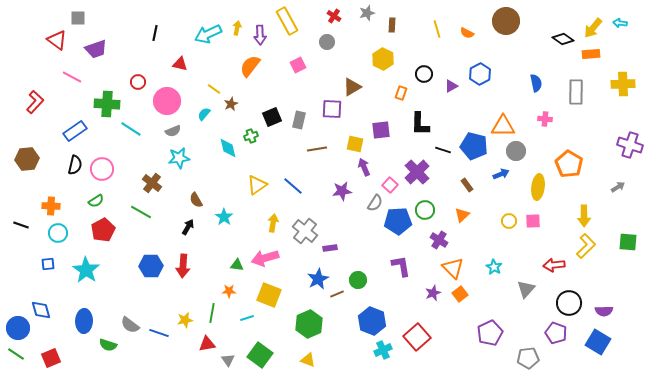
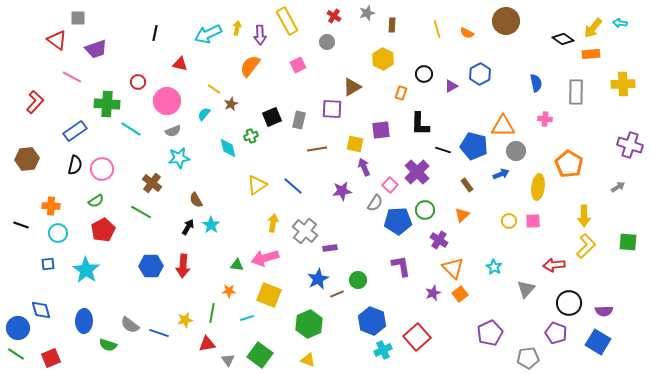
cyan star at (224, 217): moved 13 px left, 8 px down
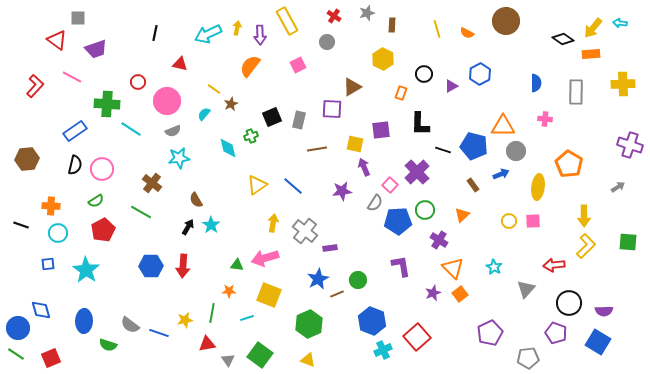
blue semicircle at (536, 83): rotated 12 degrees clockwise
red L-shape at (35, 102): moved 16 px up
brown rectangle at (467, 185): moved 6 px right
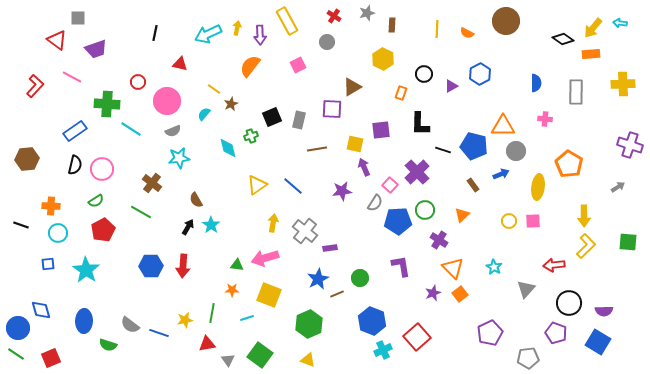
yellow line at (437, 29): rotated 18 degrees clockwise
green circle at (358, 280): moved 2 px right, 2 px up
orange star at (229, 291): moved 3 px right, 1 px up
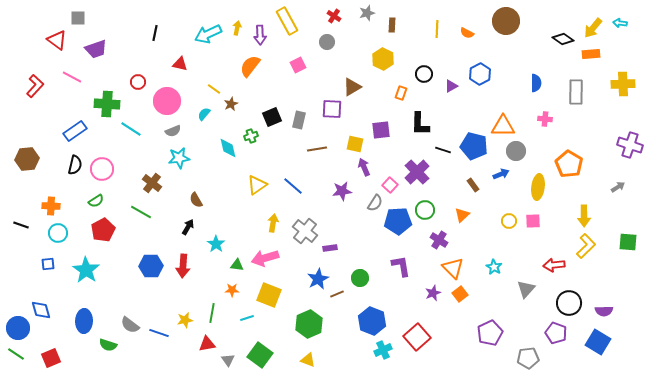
cyan star at (211, 225): moved 5 px right, 19 px down
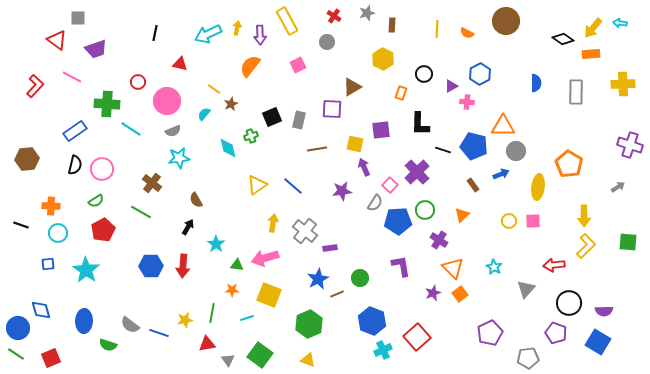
pink cross at (545, 119): moved 78 px left, 17 px up
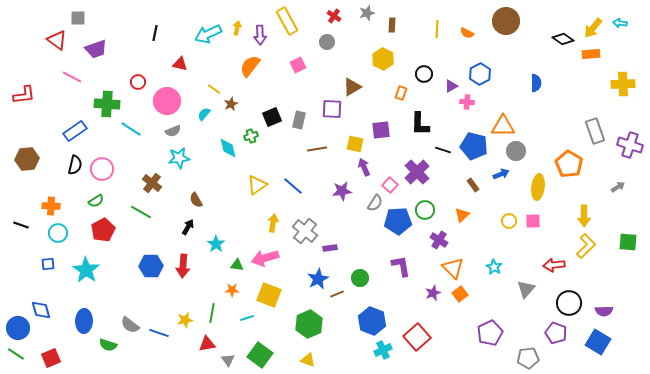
red L-shape at (35, 86): moved 11 px left, 9 px down; rotated 40 degrees clockwise
gray rectangle at (576, 92): moved 19 px right, 39 px down; rotated 20 degrees counterclockwise
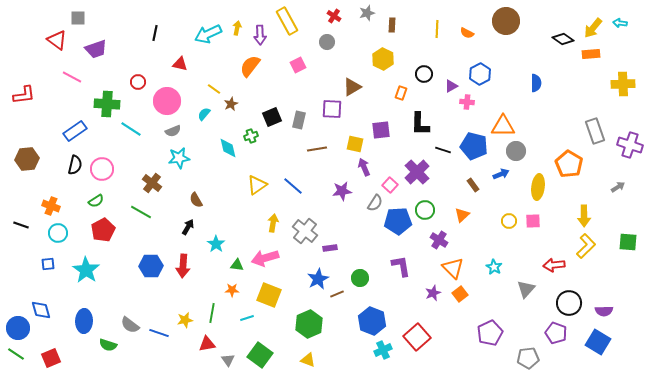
orange cross at (51, 206): rotated 18 degrees clockwise
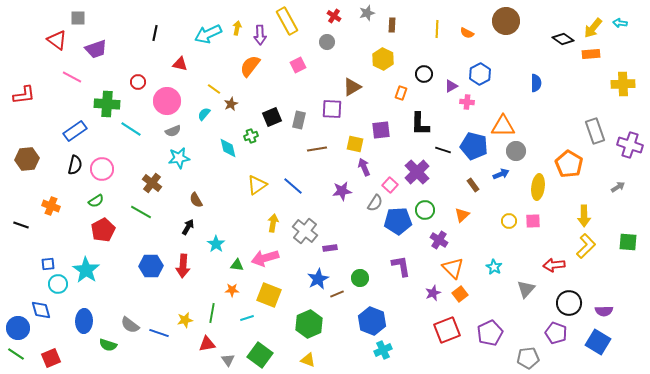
cyan circle at (58, 233): moved 51 px down
red square at (417, 337): moved 30 px right, 7 px up; rotated 20 degrees clockwise
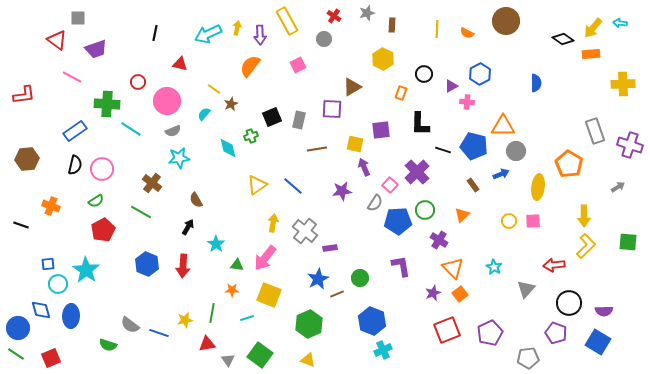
gray circle at (327, 42): moved 3 px left, 3 px up
pink arrow at (265, 258): rotated 36 degrees counterclockwise
blue hexagon at (151, 266): moved 4 px left, 2 px up; rotated 25 degrees clockwise
blue ellipse at (84, 321): moved 13 px left, 5 px up
